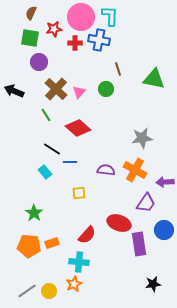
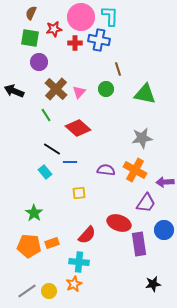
green triangle: moved 9 px left, 15 px down
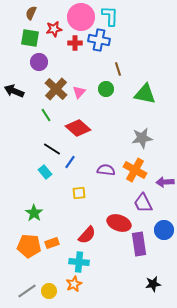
blue line: rotated 56 degrees counterclockwise
purple trapezoid: moved 3 px left; rotated 120 degrees clockwise
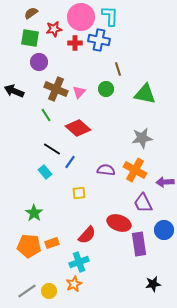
brown semicircle: rotated 32 degrees clockwise
brown cross: rotated 20 degrees counterclockwise
cyan cross: rotated 24 degrees counterclockwise
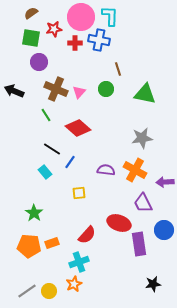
green square: moved 1 px right
